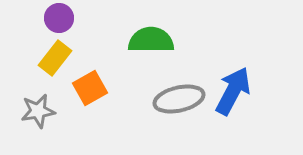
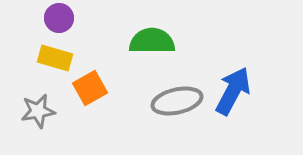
green semicircle: moved 1 px right, 1 px down
yellow rectangle: rotated 68 degrees clockwise
gray ellipse: moved 2 px left, 2 px down
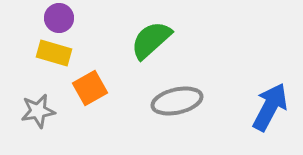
green semicircle: moved 1 px left, 1 px up; rotated 42 degrees counterclockwise
yellow rectangle: moved 1 px left, 5 px up
blue arrow: moved 37 px right, 16 px down
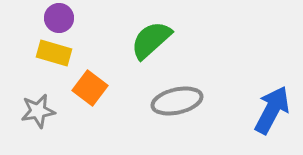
orange square: rotated 24 degrees counterclockwise
blue arrow: moved 2 px right, 3 px down
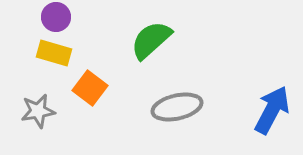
purple circle: moved 3 px left, 1 px up
gray ellipse: moved 6 px down
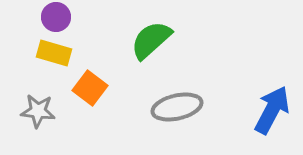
gray star: rotated 16 degrees clockwise
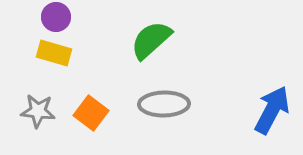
orange square: moved 1 px right, 25 px down
gray ellipse: moved 13 px left, 3 px up; rotated 12 degrees clockwise
